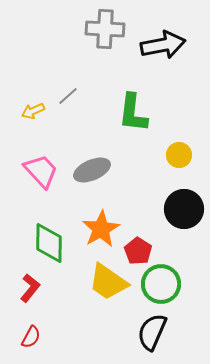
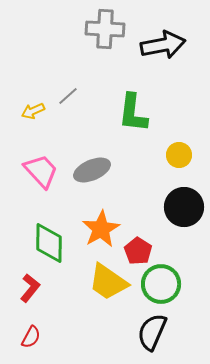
black circle: moved 2 px up
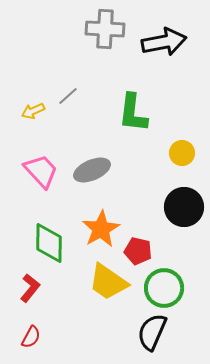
black arrow: moved 1 px right, 3 px up
yellow circle: moved 3 px right, 2 px up
red pentagon: rotated 20 degrees counterclockwise
green circle: moved 3 px right, 4 px down
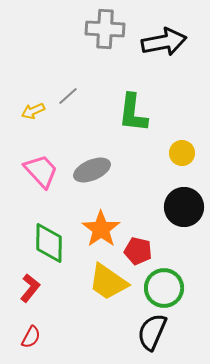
orange star: rotated 6 degrees counterclockwise
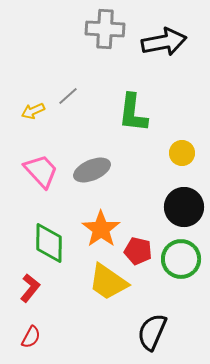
green circle: moved 17 px right, 29 px up
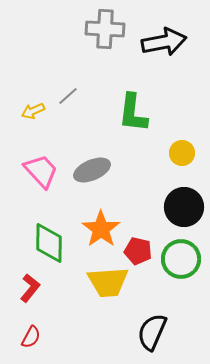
yellow trapezoid: rotated 39 degrees counterclockwise
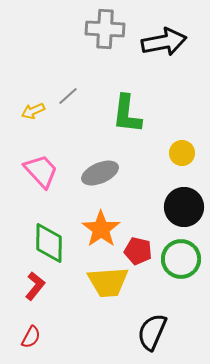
green L-shape: moved 6 px left, 1 px down
gray ellipse: moved 8 px right, 3 px down
red L-shape: moved 5 px right, 2 px up
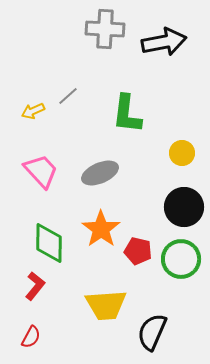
yellow trapezoid: moved 2 px left, 23 px down
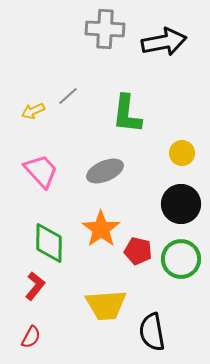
gray ellipse: moved 5 px right, 2 px up
black circle: moved 3 px left, 3 px up
black semicircle: rotated 33 degrees counterclockwise
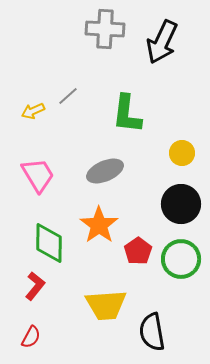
black arrow: moved 2 px left; rotated 126 degrees clockwise
pink trapezoid: moved 3 px left, 4 px down; rotated 12 degrees clockwise
orange star: moved 2 px left, 4 px up
red pentagon: rotated 24 degrees clockwise
